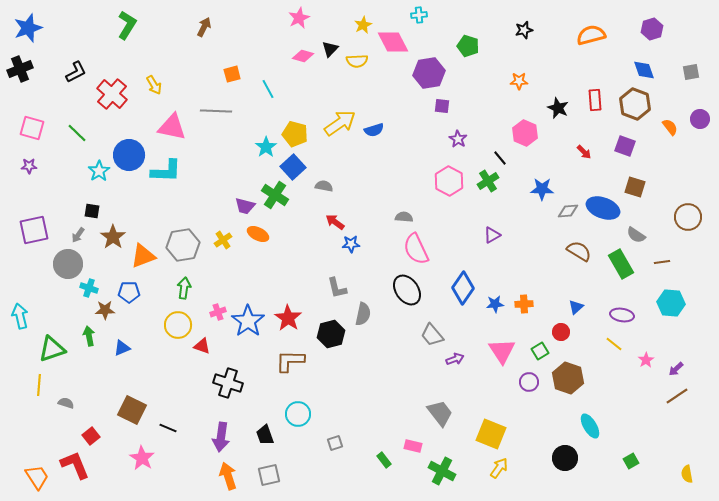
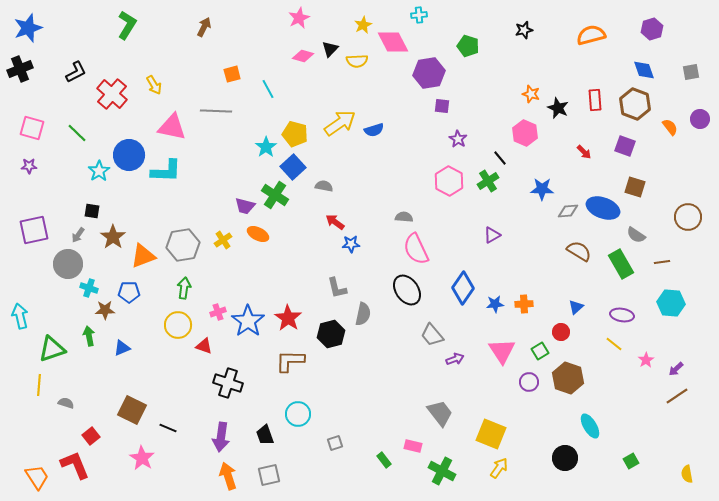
orange star at (519, 81): moved 12 px right, 13 px down; rotated 18 degrees clockwise
red triangle at (202, 346): moved 2 px right
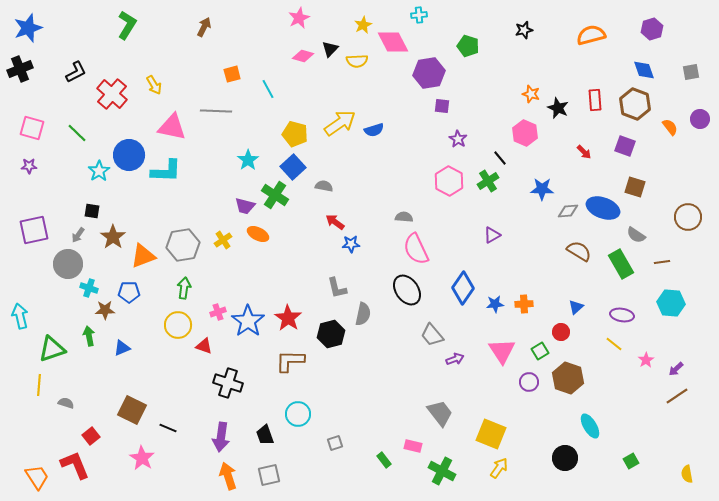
cyan star at (266, 147): moved 18 px left, 13 px down
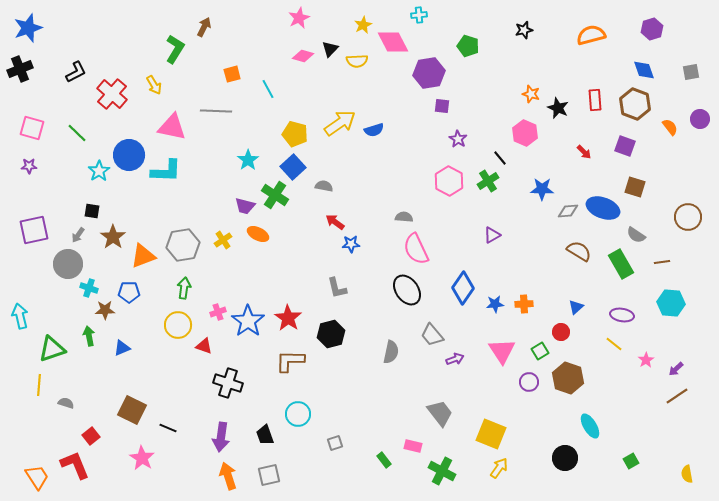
green L-shape at (127, 25): moved 48 px right, 24 px down
gray semicircle at (363, 314): moved 28 px right, 38 px down
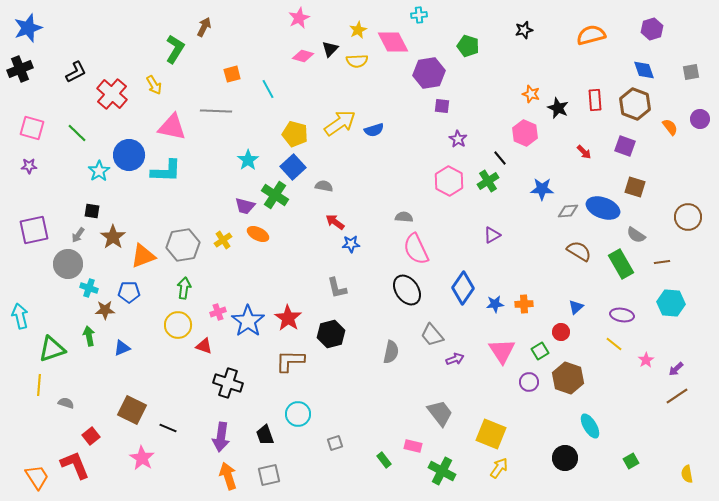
yellow star at (363, 25): moved 5 px left, 5 px down
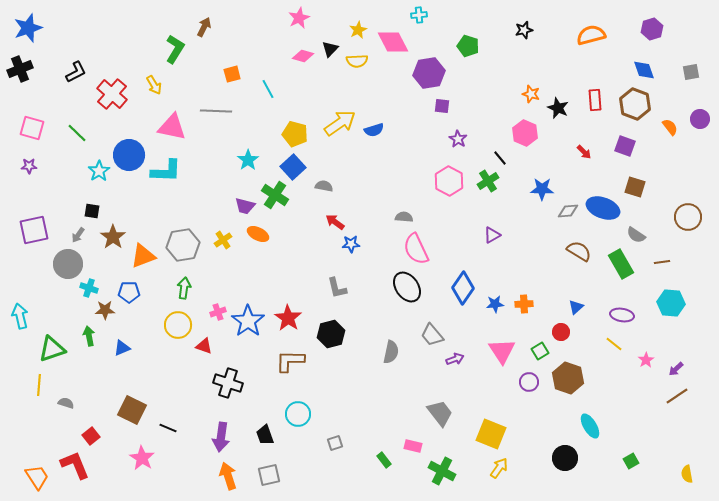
black ellipse at (407, 290): moved 3 px up
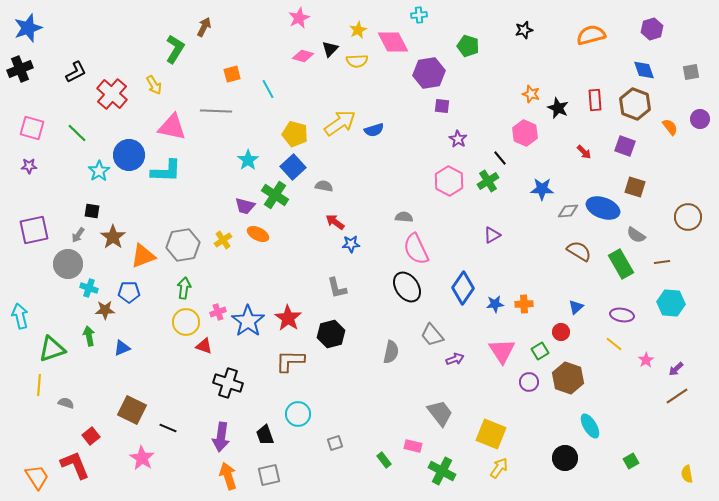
yellow circle at (178, 325): moved 8 px right, 3 px up
